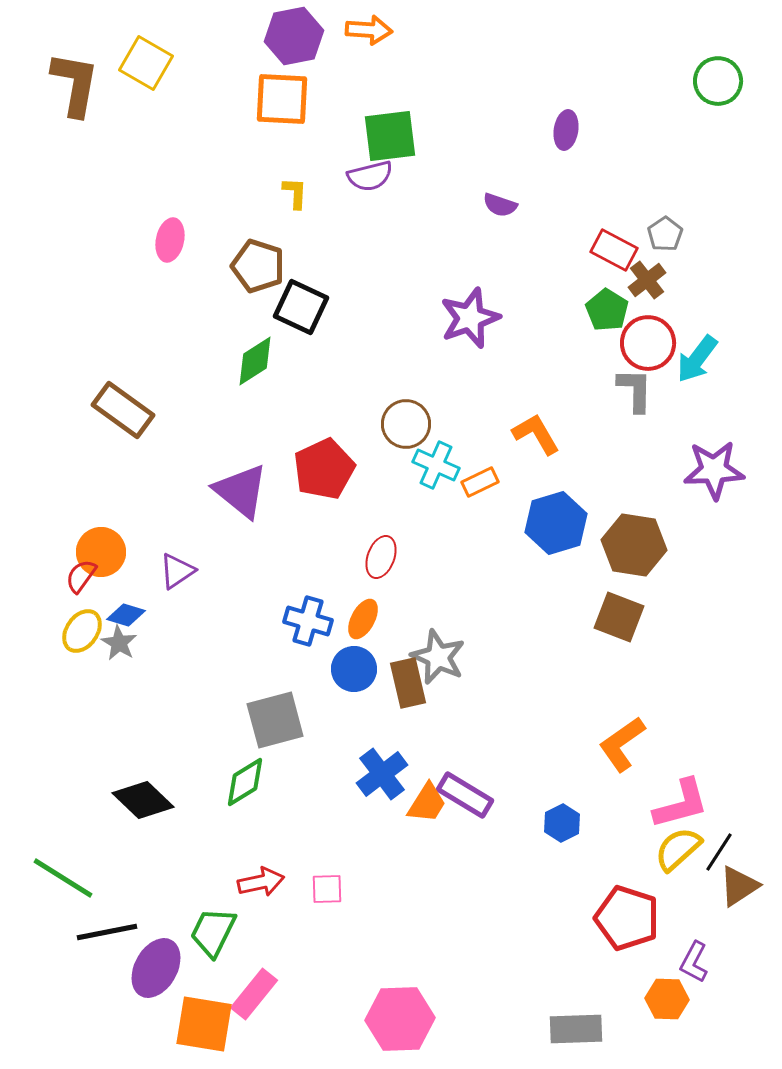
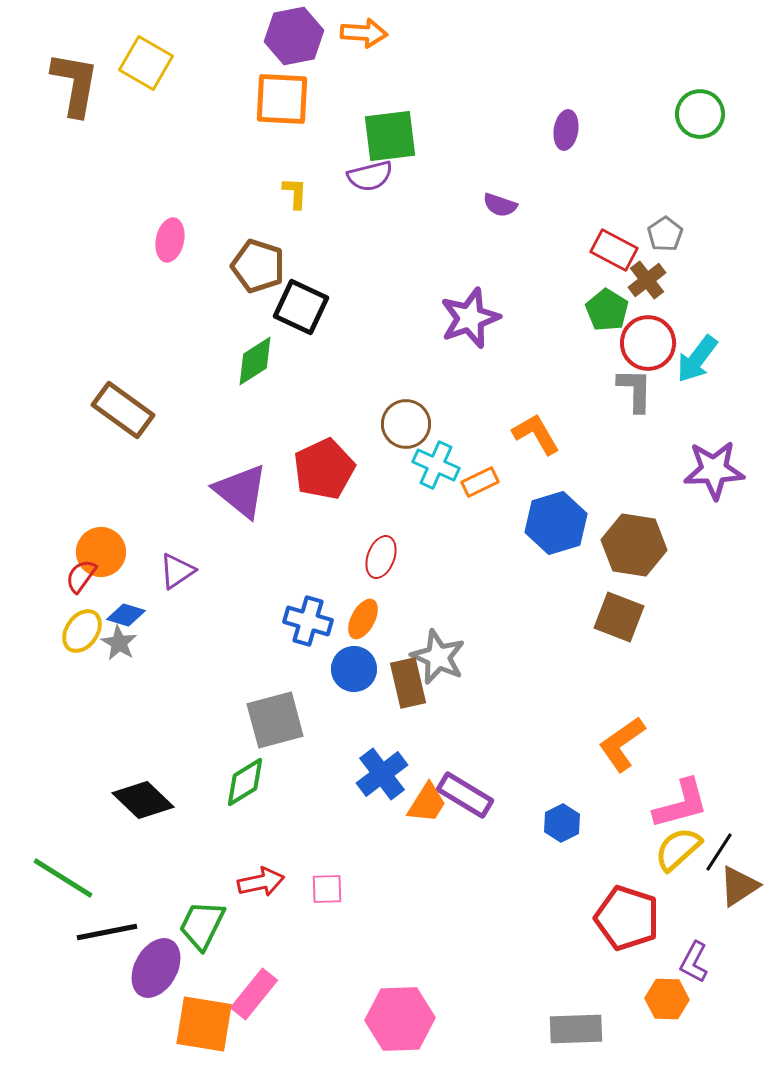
orange arrow at (369, 30): moved 5 px left, 3 px down
green circle at (718, 81): moved 18 px left, 33 px down
green trapezoid at (213, 932): moved 11 px left, 7 px up
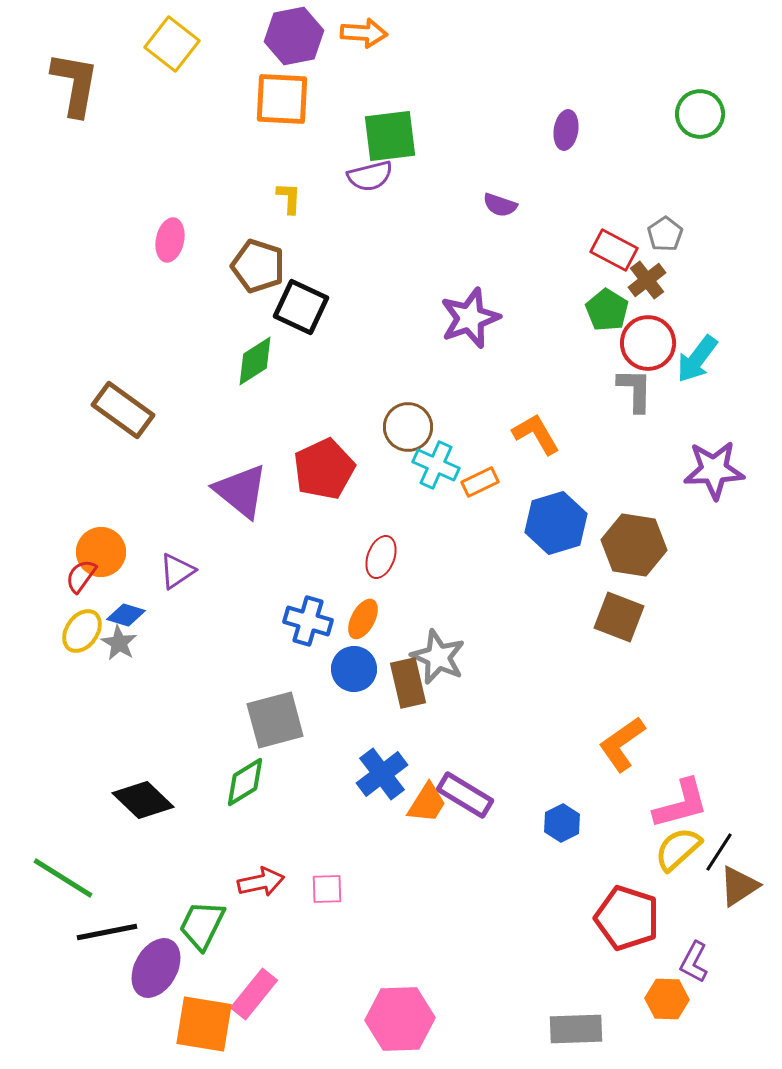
yellow square at (146, 63): moved 26 px right, 19 px up; rotated 8 degrees clockwise
yellow L-shape at (295, 193): moved 6 px left, 5 px down
brown circle at (406, 424): moved 2 px right, 3 px down
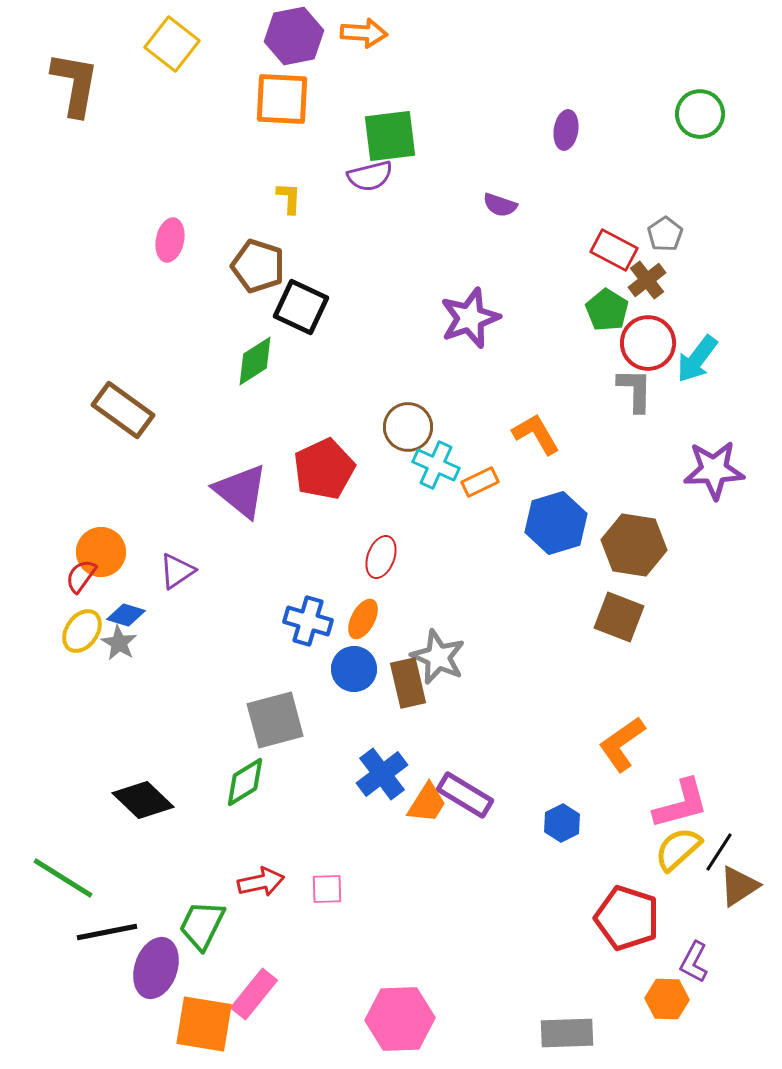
purple ellipse at (156, 968): rotated 10 degrees counterclockwise
gray rectangle at (576, 1029): moved 9 px left, 4 px down
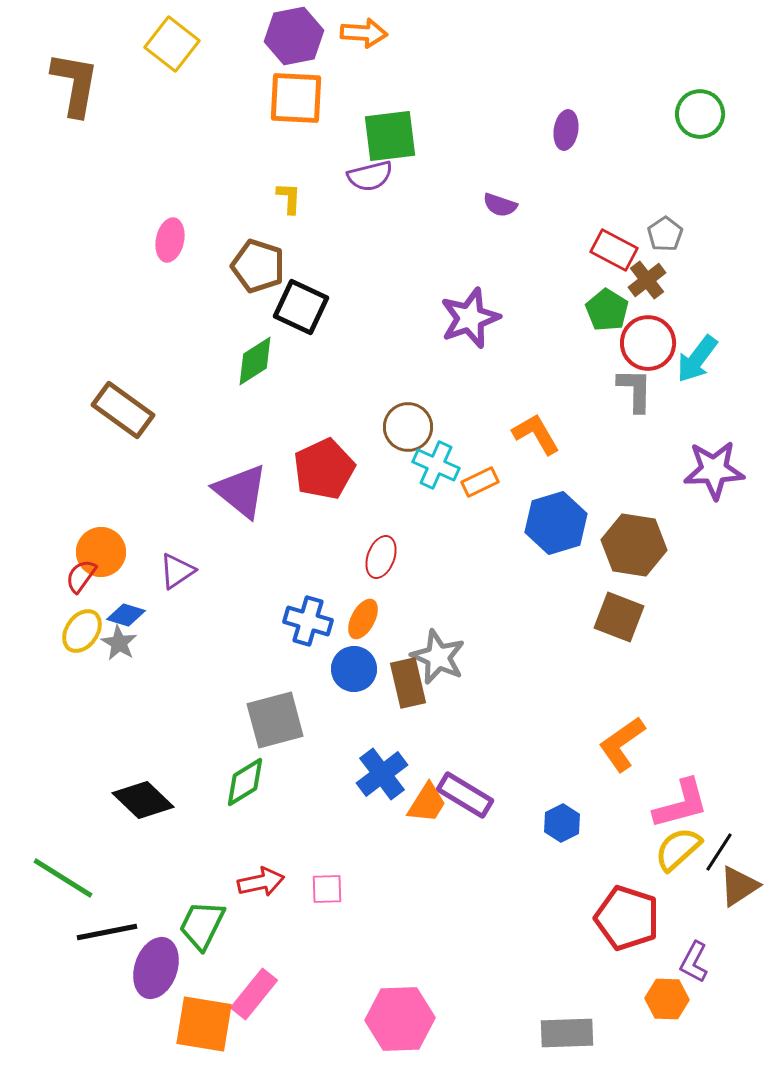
orange square at (282, 99): moved 14 px right, 1 px up
